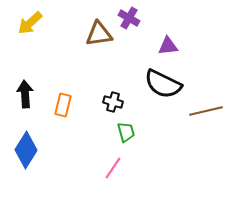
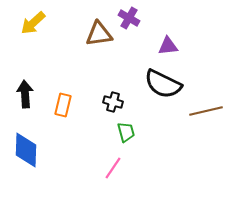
yellow arrow: moved 3 px right
blue diamond: rotated 30 degrees counterclockwise
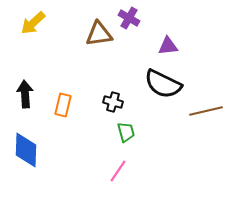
pink line: moved 5 px right, 3 px down
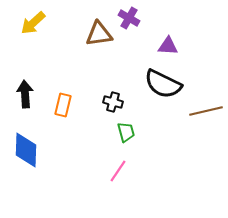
purple triangle: rotated 10 degrees clockwise
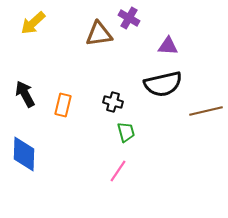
black semicircle: rotated 39 degrees counterclockwise
black arrow: rotated 24 degrees counterclockwise
blue diamond: moved 2 px left, 4 px down
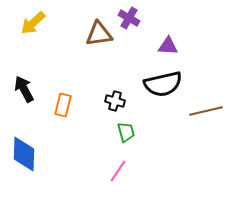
black arrow: moved 1 px left, 5 px up
black cross: moved 2 px right, 1 px up
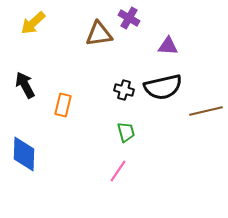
black semicircle: moved 3 px down
black arrow: moved 1 px right, 4 px up
black cross: moved 9 px right, 11 px up
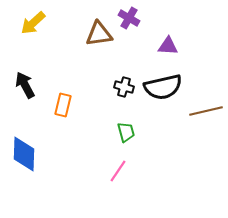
black cross: moved 3 px up
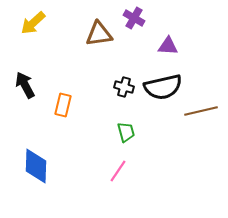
purple cross: moved 5 px right
brown line: moved 5 px left
blue diamond: moved 12 px right, 12 px down
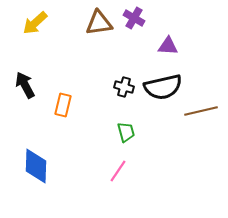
yellow arrow: moved 2 px right
brown triangle: moved 11 px up
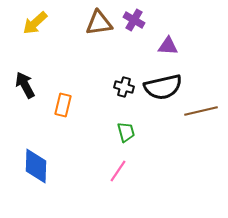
purple cross: moved 2 px down
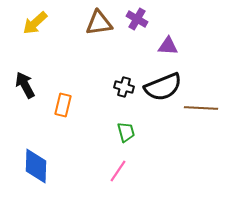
purple cross: moved 3 px right, 1 px up
black semicircle: rotated 9 degrees counterclockwise
brown line: moved 3 px up; rotated 16 degrees clockwise
